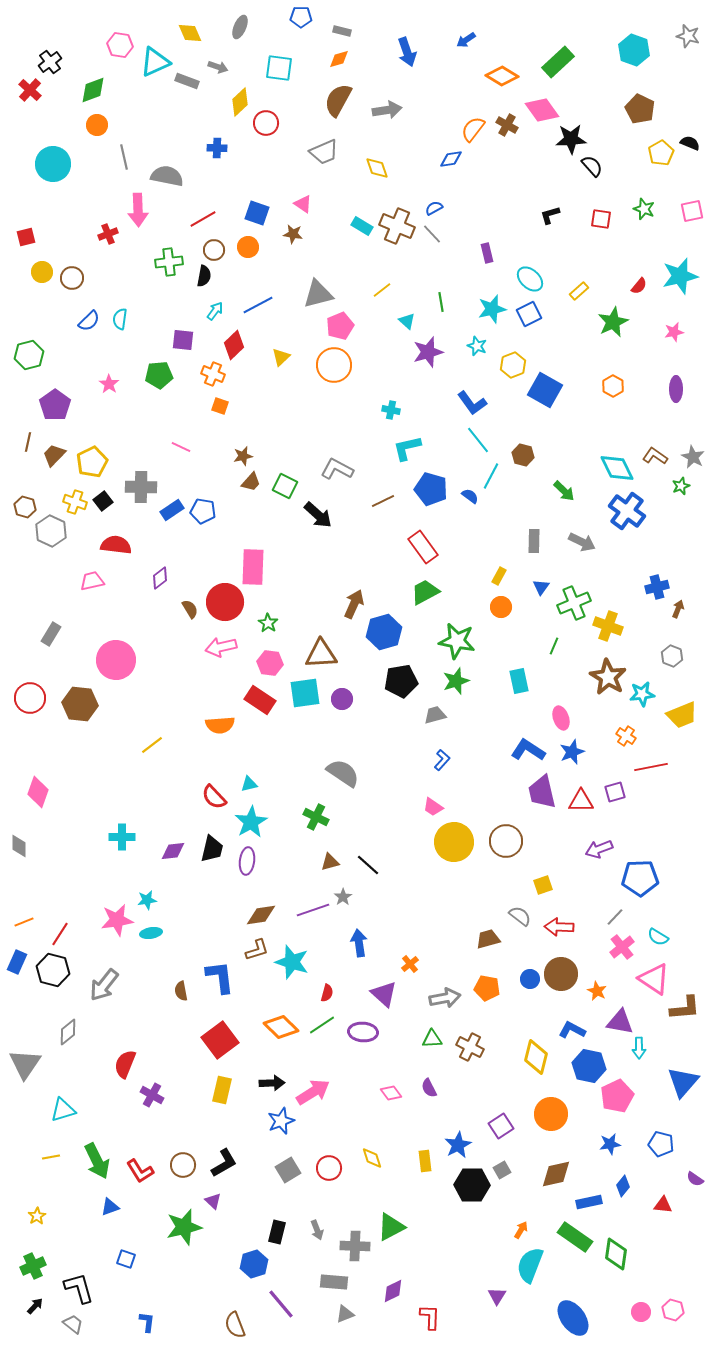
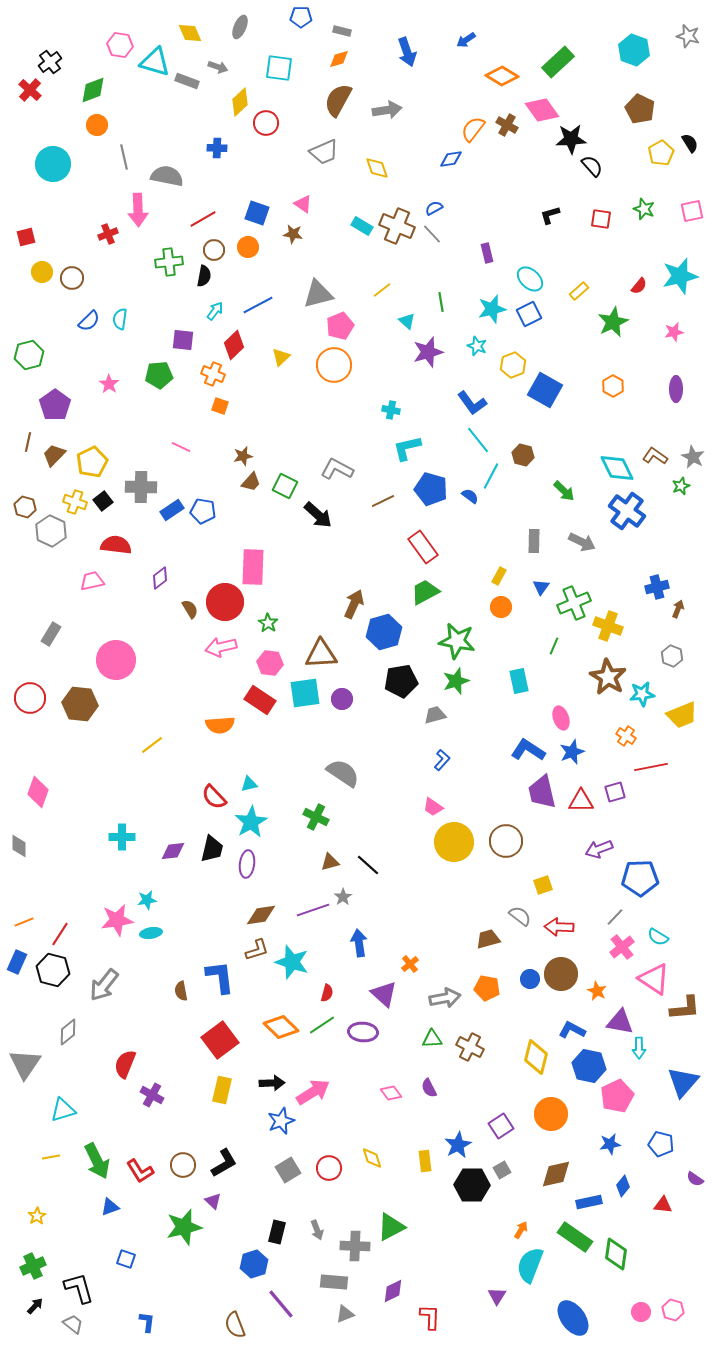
cyan triangle at (155, 62): rotated 40 degrees clockwise
black semicircle at (690, 143): rotated 36 degrees clockwise
purple ellipse at (247, 861): moved 3 px down
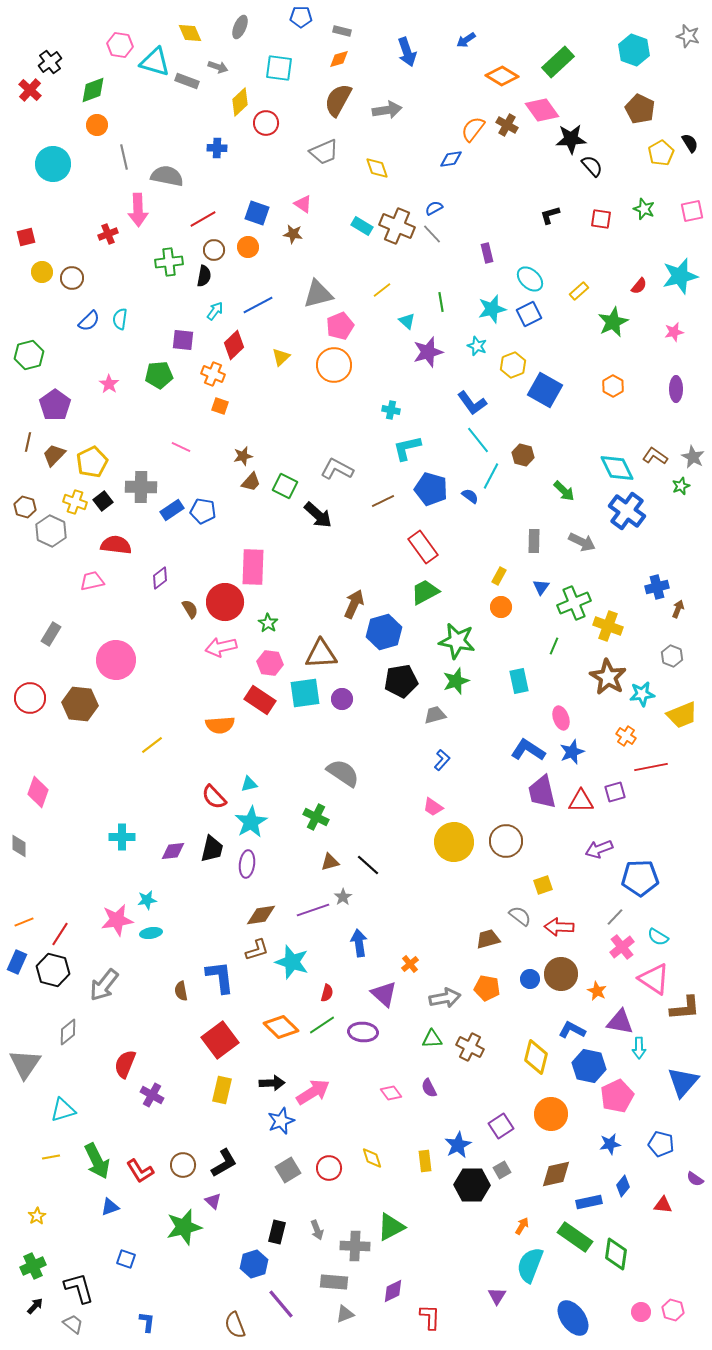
orange arrow at (521, 1230): moved 1 px right, 4 px up
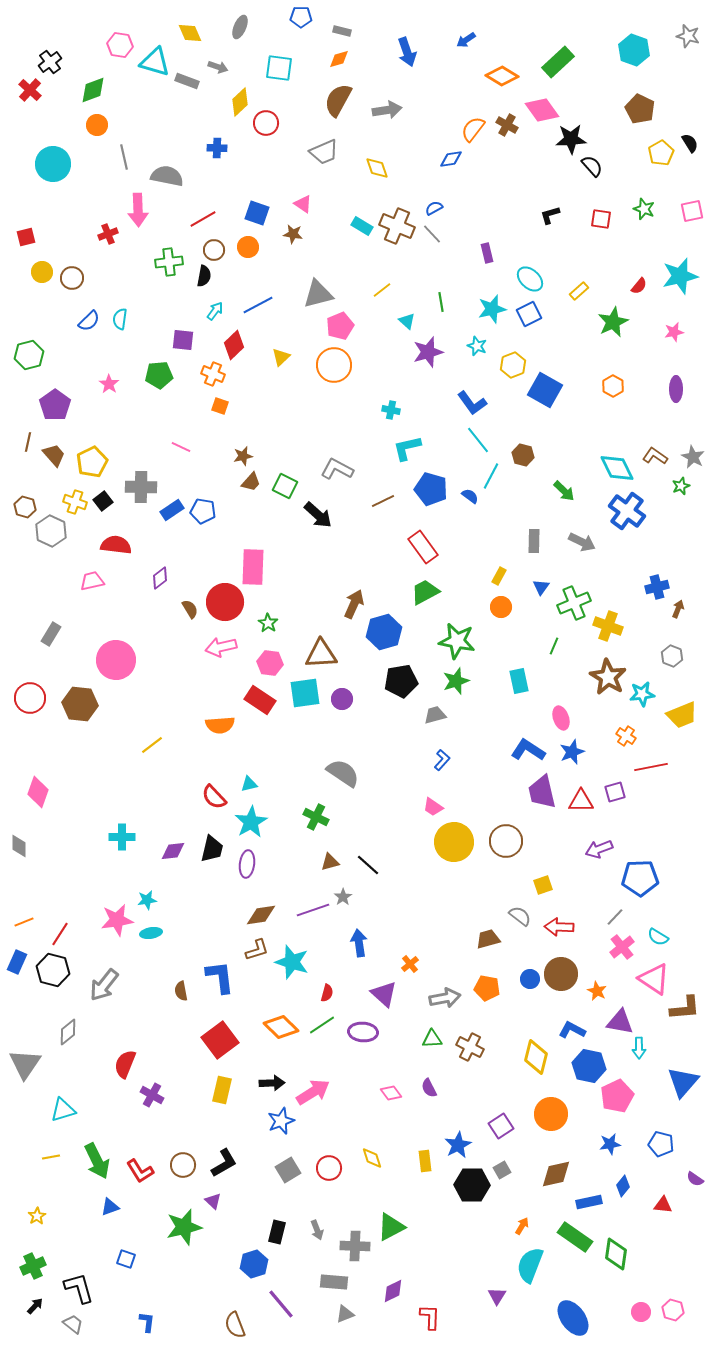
brown trapezoid at (54, 455): rotated 95 degrees clockwise
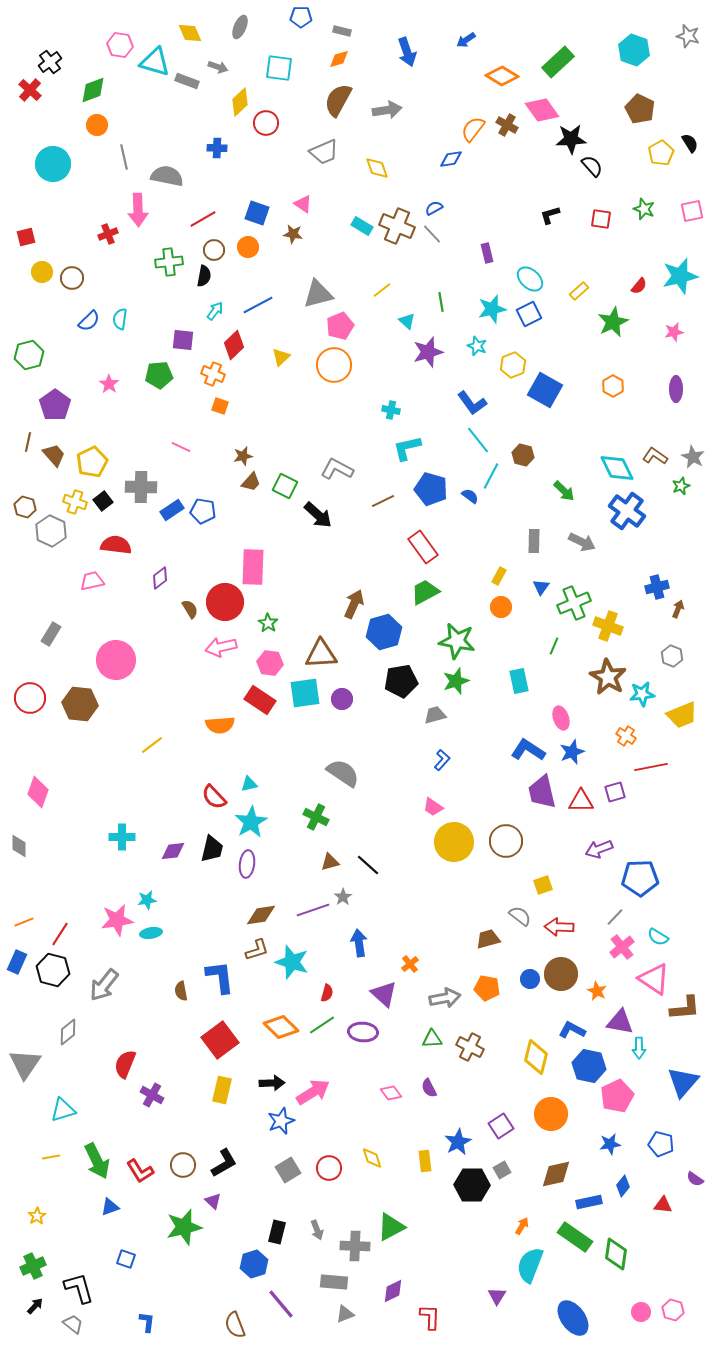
blue star at (458, 1145): moved 3 px up
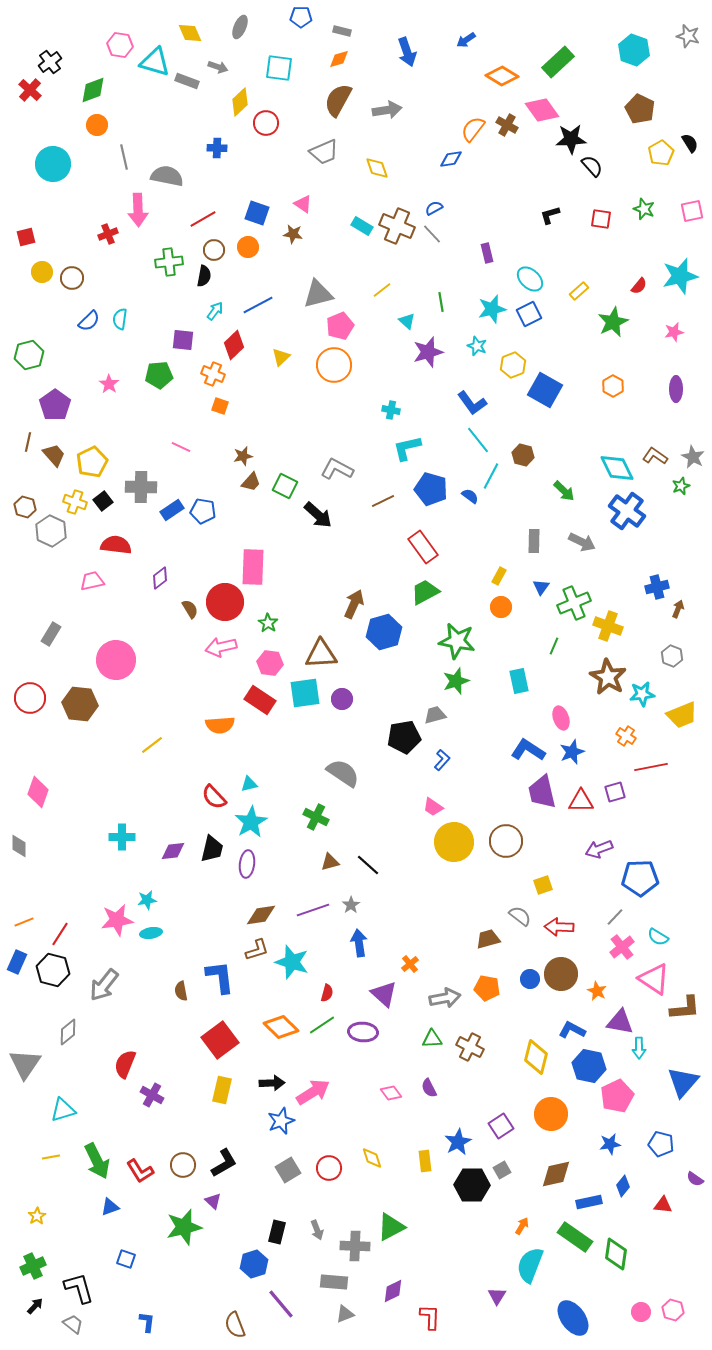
black pentagon at (401, 681): moved 3 px right, 56 px down
gray star at (343, 897): moved 8 px right, 8 px down
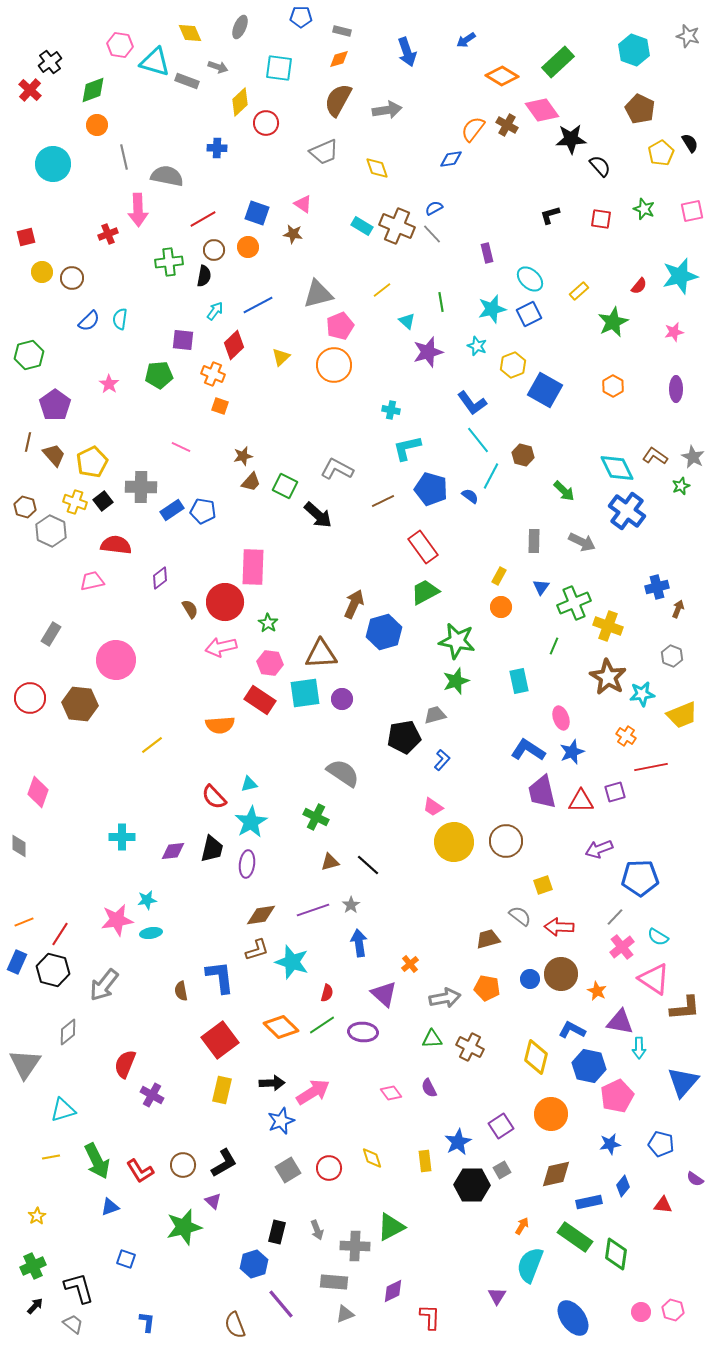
black semicircle at (592, 166): moved 8 px right
